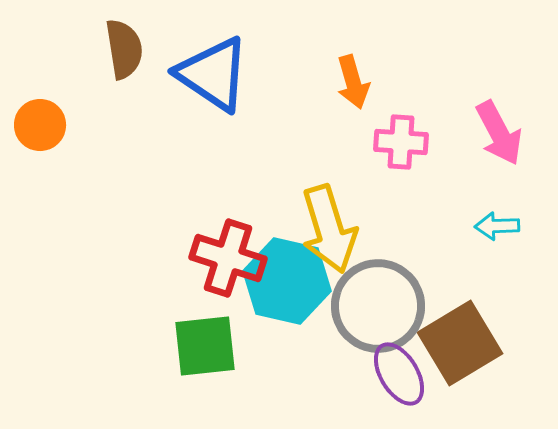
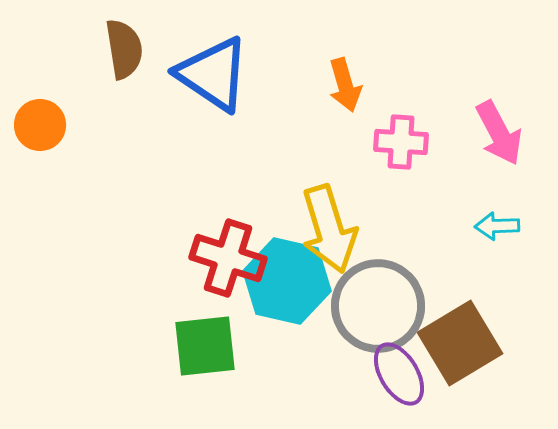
orange arrow: moved 8 px left, 3 px down
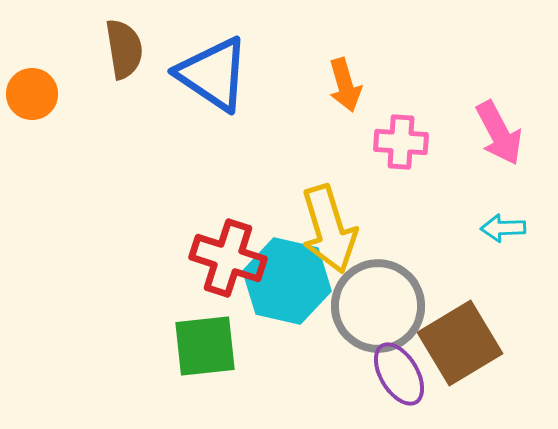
orange circle: moved 8 px left, 31 px up
cyan arrow: moved 6 px right, 2 px down
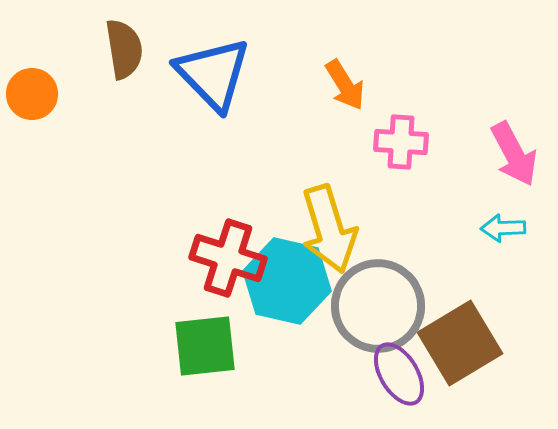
blue triangle: rotated 12 degrees clockwise
orange arrow: rotated 16 degrees counterclockwise
pink arrow: moved 15 px right, 21 px down
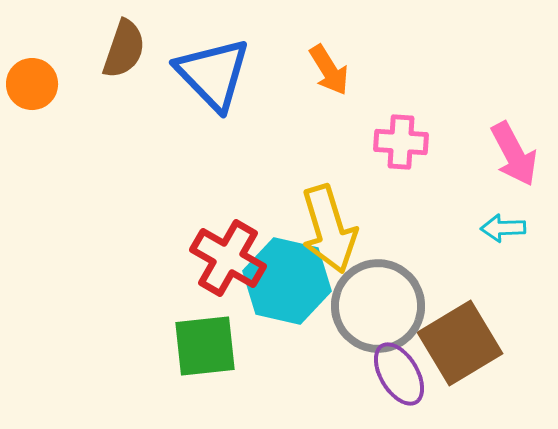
brown semicircle: rotated 28 degrees clockwise
orange arrow: moved 16 px left, 15 px up
orange circle: moved 10 px up
red cross: rotated 12 degrees clockwise
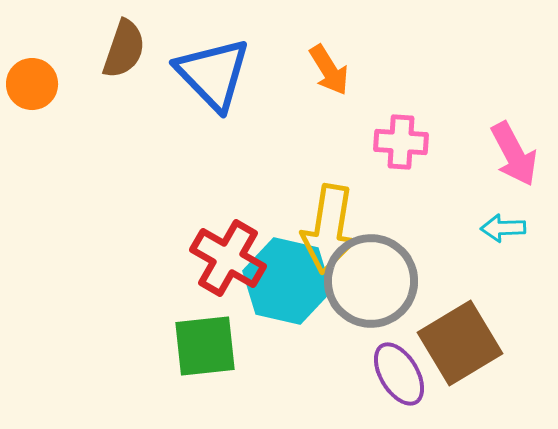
yellow arrow: rotated 26 degrees clockwise
gray circle: moved 7 px left, 25 px up
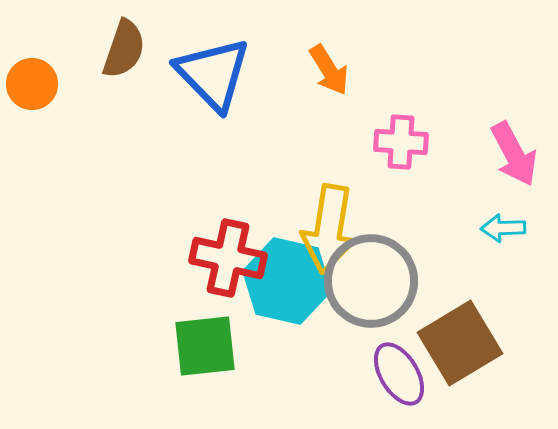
red cross: rotated 18 degrees counterclockwise
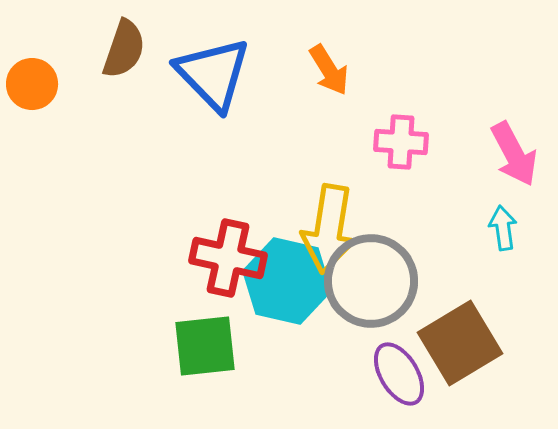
cyan arrow: rotated 84 degrees clockwise
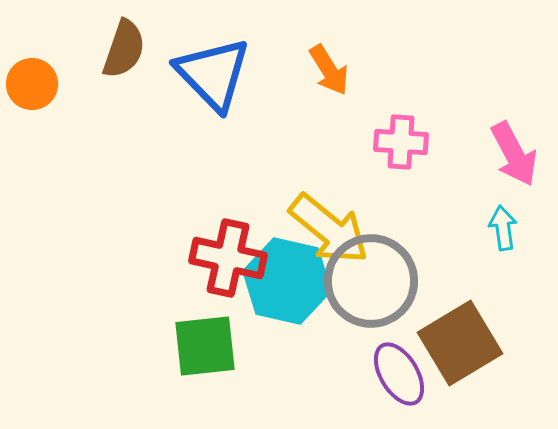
yellow arrow: rotated 60 degrees counterclockwise
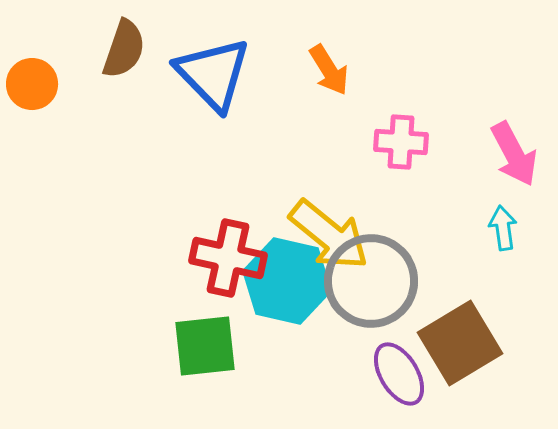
yellow arrow: moved 6 px down
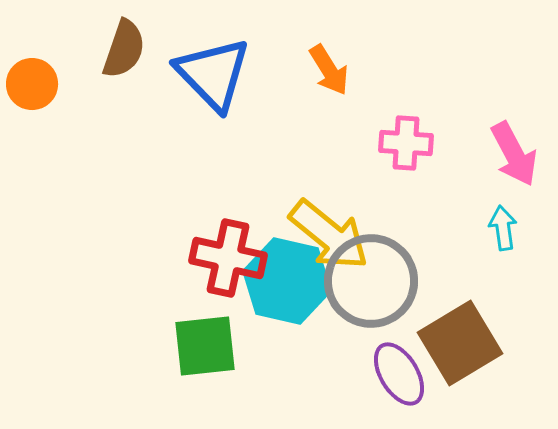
pink cross: moved 5 px right, 1 px down
